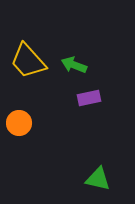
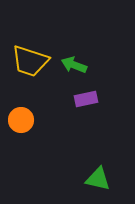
yellow trapezoid: moved 2 px right; rotated 30 degrees counterclockwise
purple rectangle: moved 3 px left, 1 px down
orange circle: moved 2 px right, 3 px up
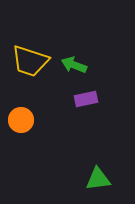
green triangle: rotated 20 degrees counterclockwise
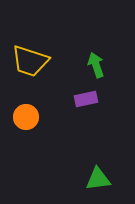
green arrow: moved 22 px right; rotated 50 degrees clockwise
orange circle: moved 5 px right, 3 px up
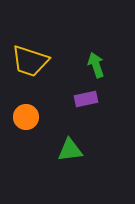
green triangle: moved 28 px left, 29 px up
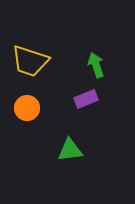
purple rectangle: rotated 10 degrees counterclockwise
orange circle: moved 1 px right, 9 px up
